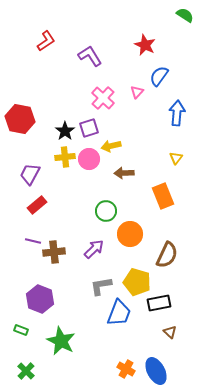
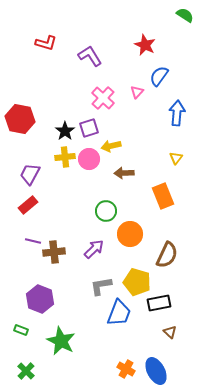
red L-shape: moved 2 px down; rotated 50 degrees clockwise
red rectangle: moved 9 px left
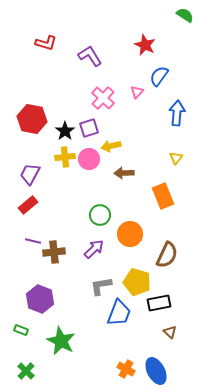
red hexagon: moved 12 px right
green circle: moved 6 px left, 4 px down
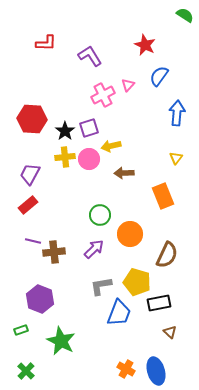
red L-shape: rotated 15 degrees counterclockwise
pink triangle: moved 9 px left, 7 px up
pink cross: moved 3 px up; rotated 20 degrees clockwise
red hexagon: rotated 8 degrees counterclockwise
green rectangle: rotated 40 degrees counterclockwise
blue ellipse: rotated 12 degrees clockwise
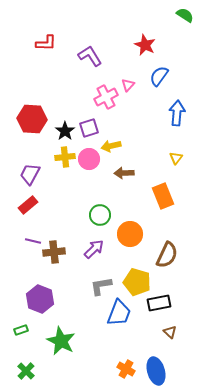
pink cross: moved 3 px right, 2 px down
